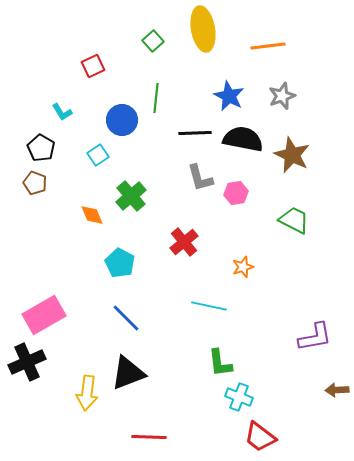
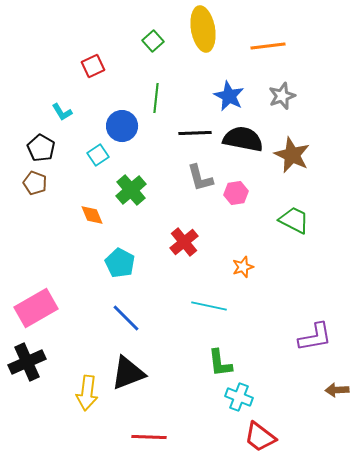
blue circle: moved 6 px down
green cross: moved 6 px up
pink rectangle: moved 8 px left, 7 px up
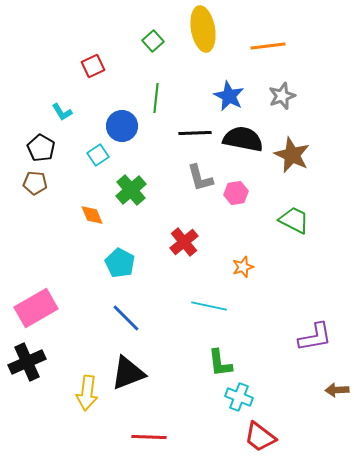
brown pentagon: rotated 15 degrees counterclockwise
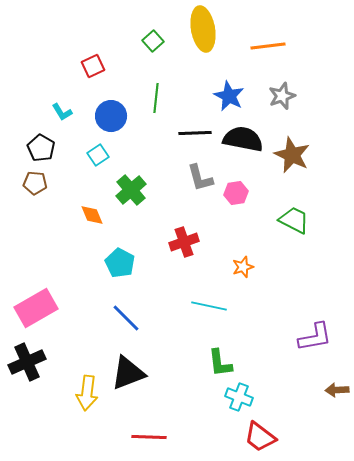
blue circle: moved 11 px left, 10 px up
red cross: rotated 20 degrees clockwise
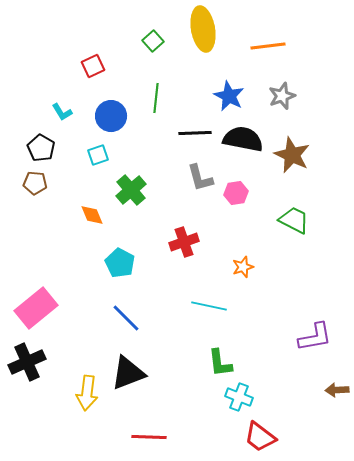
cyan square: rotated 15 degrees clockwise
pink rectangle: rotated 9 degrees counterclockwise
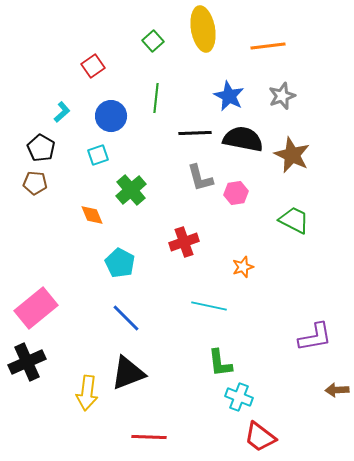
red square: rotated 10 degrees counterclockwise
cyan L-shape: rotated 100 degrees counterclockwise
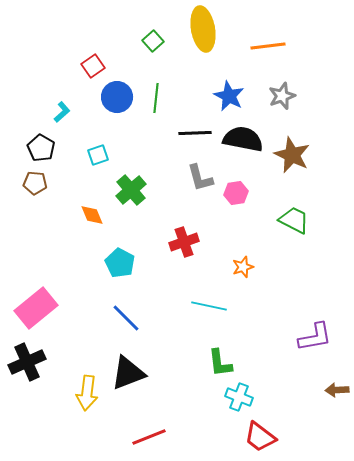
blue circle: moved 6 px right, 19 px up
red line: rotated 24 degrees counterclockwise
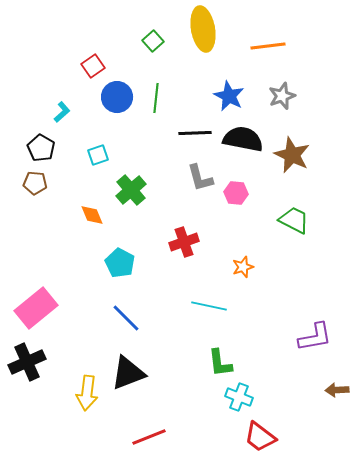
pink hexagon: rotated 15 degrees clockwise
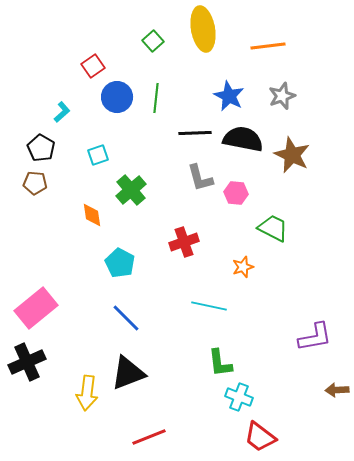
orange diamond: rotated 15 degrees clockwise
green trapezoid: moved 21 px left, 8 px down
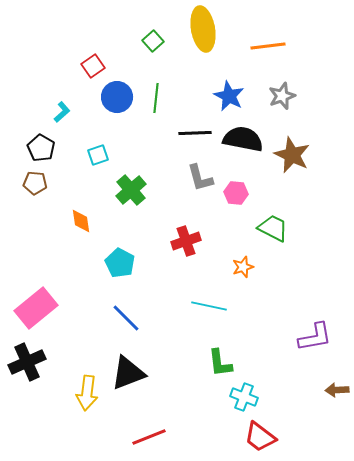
orange diamond: moved 11 px left, 6 px down
red cross: moved 2 px right, 1 px up
cyan cross: moved 5 px right
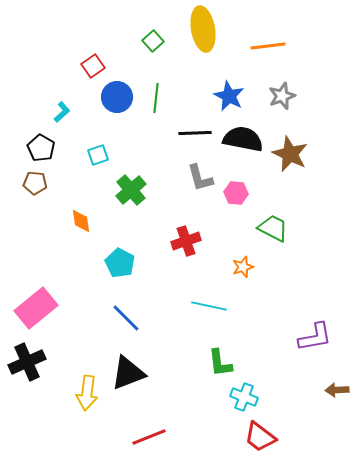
brown star: moved 2 px left, 1 px up
